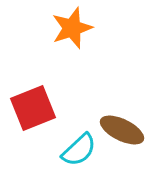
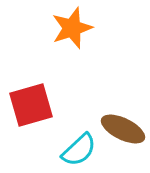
red square: moved 2 px left, 3 px up; rotated 6 degrees clockwise
brown ellipse: moved 1 px right, 1 px up
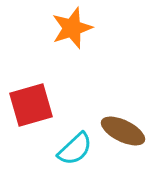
brown ellipse: moved 2 px down
cyan semicircle: moved 4 px left, 1 px up
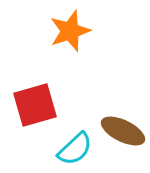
orange star: moved 2 px left, 3 px down
red square: moved 4 px right
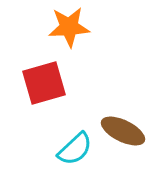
orange star: moved 1 px left, 4 px up; rotated 15 degrees clockwise
red square: moved 9 px right, 22 px up
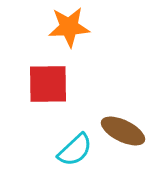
red square: moved 4 px right, 1 px down; rotated 15 degrees clockwise
cyan semicircle: moved 1 px down
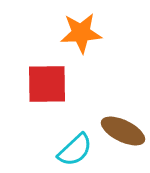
orange star: moved 12 px right, 6 px down
red square: moved 1 px left
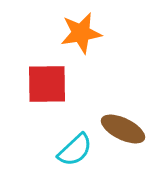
orange star: rotated 6 degrees counterclockwise
brown ellipse: moved 2 px up
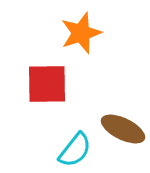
orange star: rotated 9 degrees counterclockwise
cyan semicircle: rotated 9 degrees counterclockwise
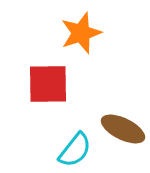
red square: moved 1 px right
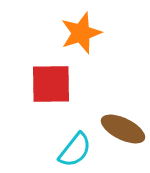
red square: moved 3 px right
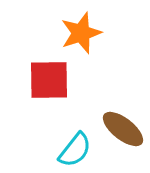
red square: moved 2 px left, 4 px up
brown ellipse: rotated 12 degrees clockwise
